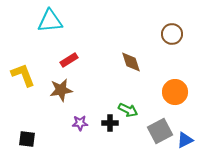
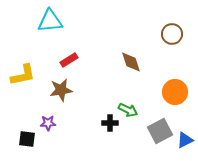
yellow L-shape: rotated 100 degrees clockwise
purple star: moved 32 px left
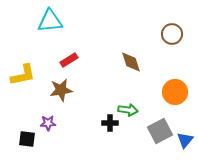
green arrow: rotated 18 degrees counterclockwise
blue triangle: rotated 24 degrees counterclockwise
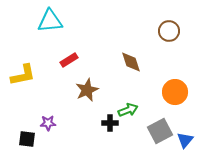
brown circle: moved 3 px left, 3 px up
brown star: moved 26 px right; rotated 15 degrees counterclockwise
green arrow: rotated 30 degrees counterclockwise
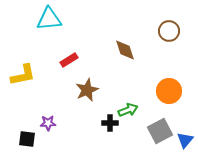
cyan triangle: moved 1 px left, 2 px up
brown diamond: moved 6 px left, 12 px up
orange circle: moved 6 px left, 1 px up
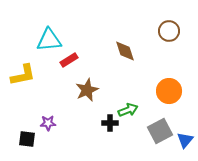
cyan triangle: moved 21 px down
brown diamond: moved 1 px down
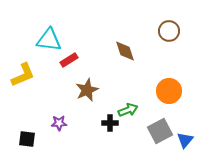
cyan triangle: rotated 12 degrees clockwise
yellow L-shape: rotated 12 degrees counterclockwise
purple star: moved 11 px right
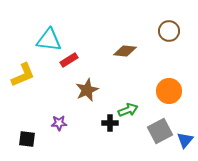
brown diamond: rotated 65 degrees counterclockwise
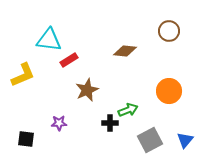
gray square: moved 10 px left, 9 px down
black square: moved 1 px left
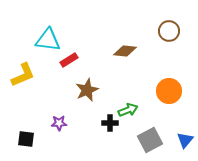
cyan triangle: moved 1 px left
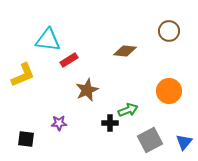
blue triangle: moved 1 px left, 2 px down
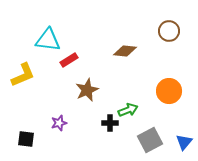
purple star: rotated 14 degrees counterclockwise
